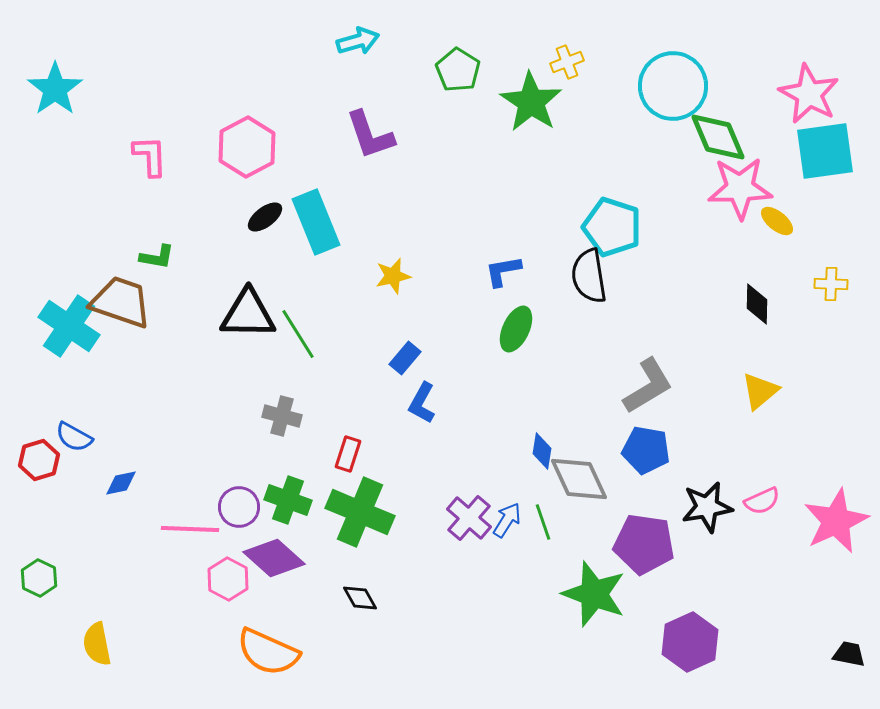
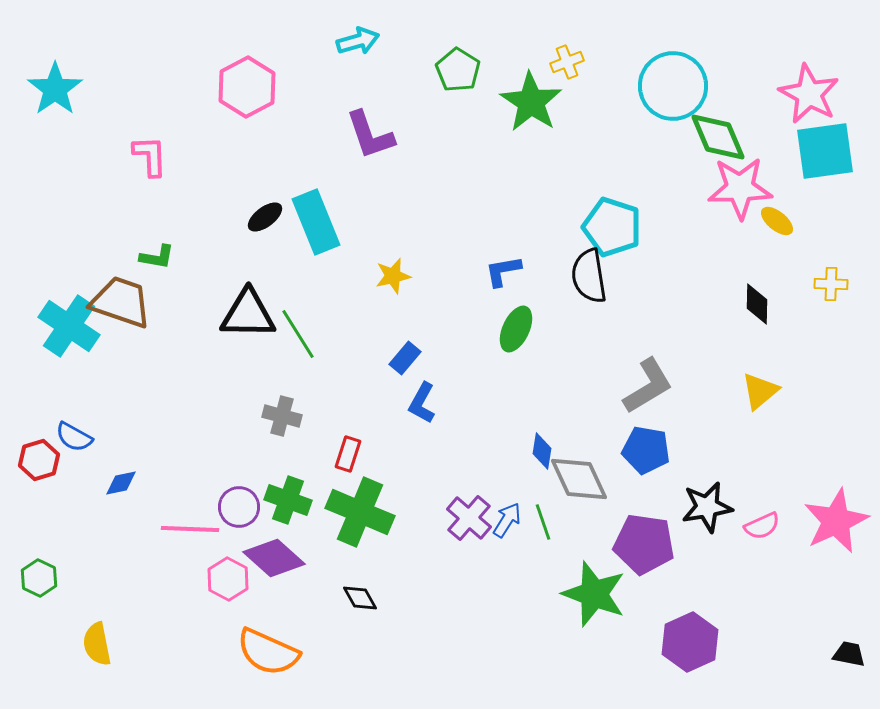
pink hexagon at (247, 147): moved 60 px up
pink semicircle at (762, 501): moved 25 px down
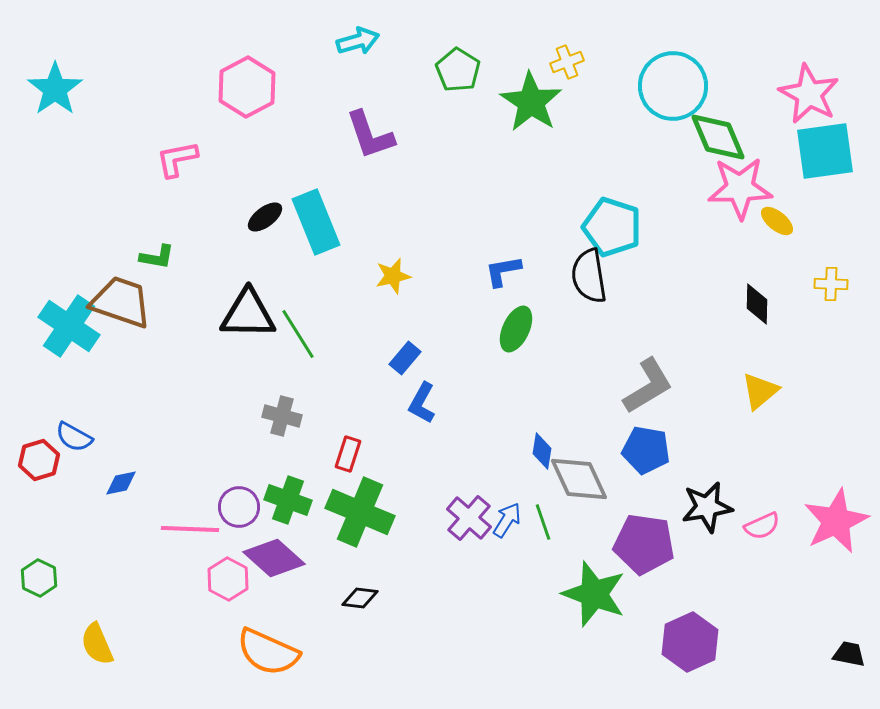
pink L-shape at (150, 156): moved 27 px right, 3 px down; rotated 99 degrees counterclockwise
black diamond at (360, 598): rotated 54 degrees counterclockwise
yellow semicircle at (97, 644): rotated 12 degrees counterclockwise
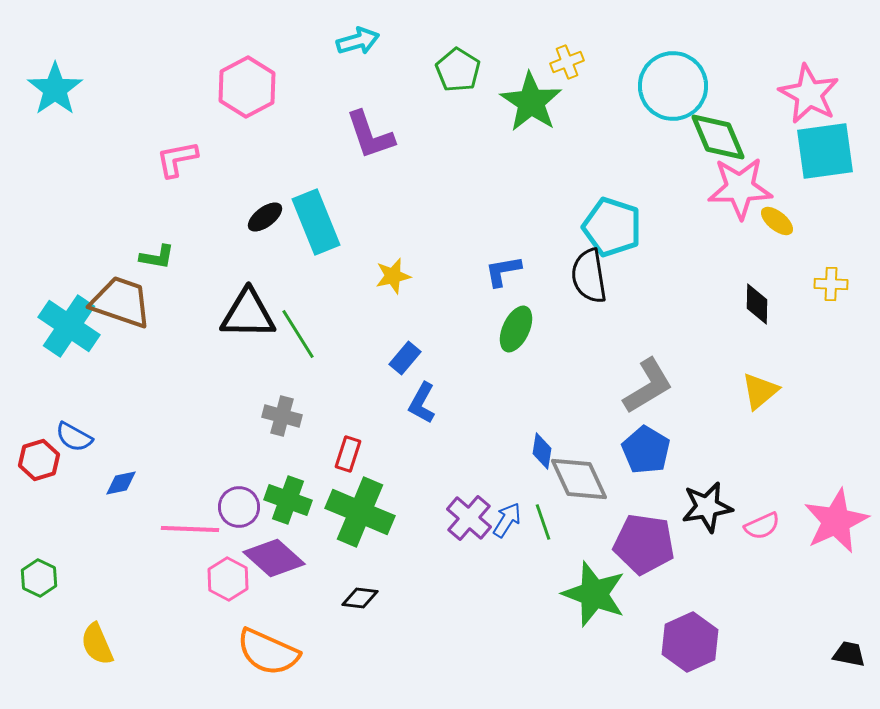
blue pentagon at (646, 450): rotated 21 degrees clockwise
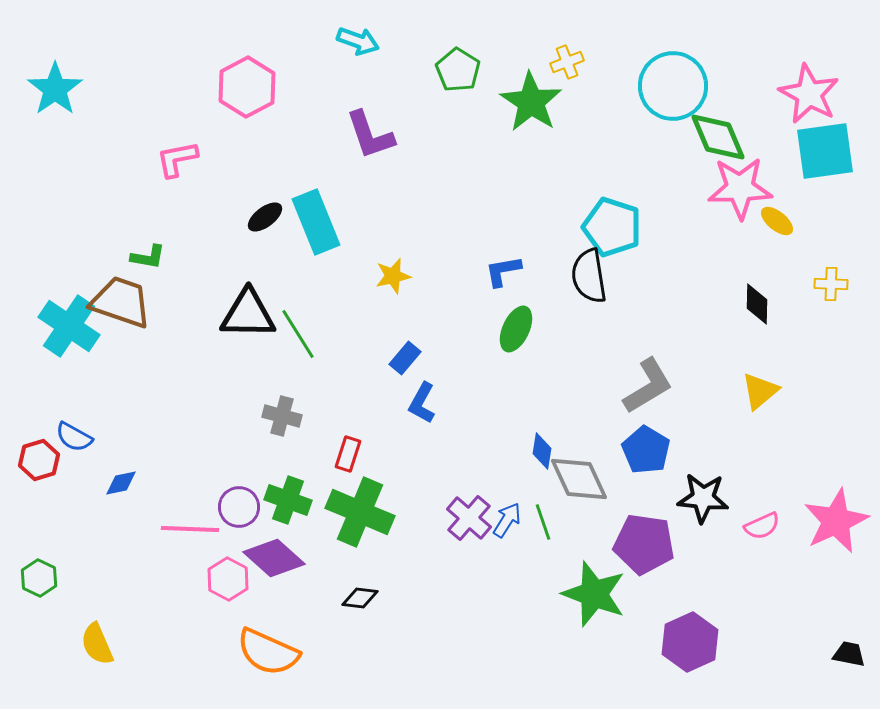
cyan arrow at (358, 41): rotated 36 degrees clockwise
green L-shape at (157, 257): moved 9 px left
black star at (707, 507): moved 4 px left, 9 px up; rotated 15 degrees clockwise
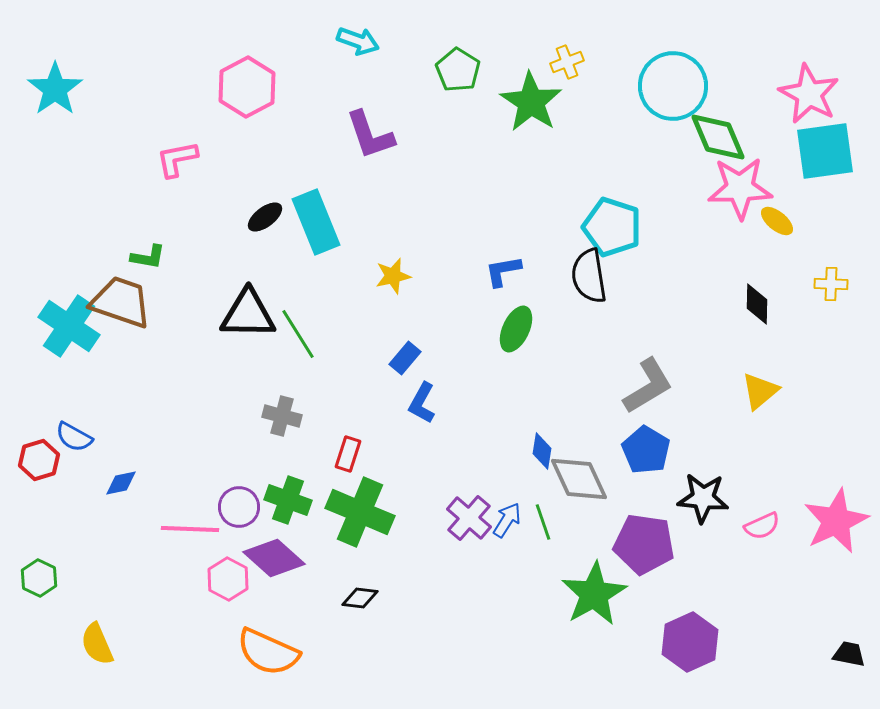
green star at (594, 594): rotated 22 degrees clockwise
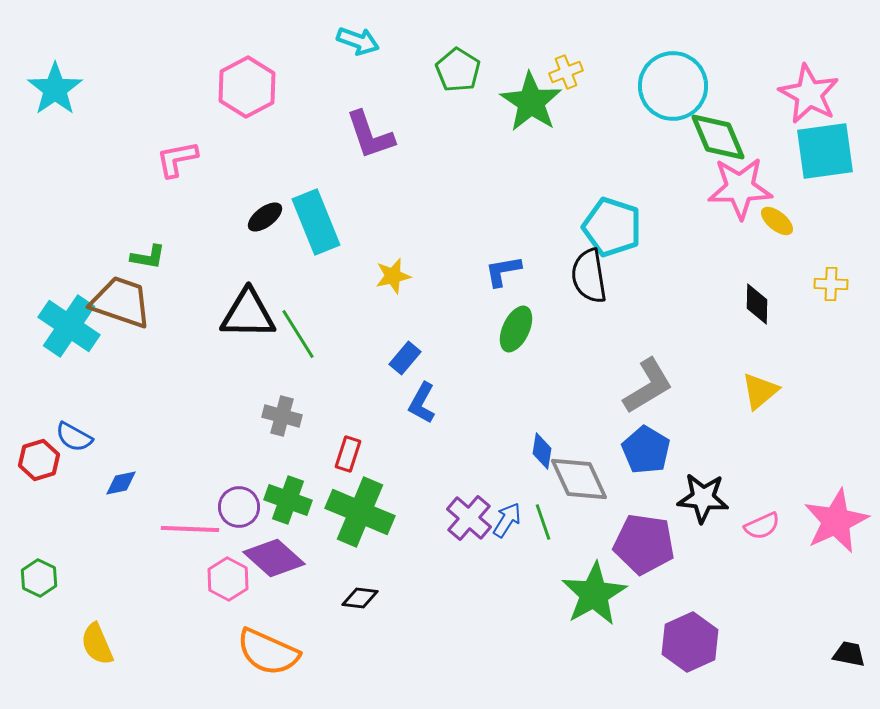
yellow cross at (567, 62): moved 1 px left, 10 px down
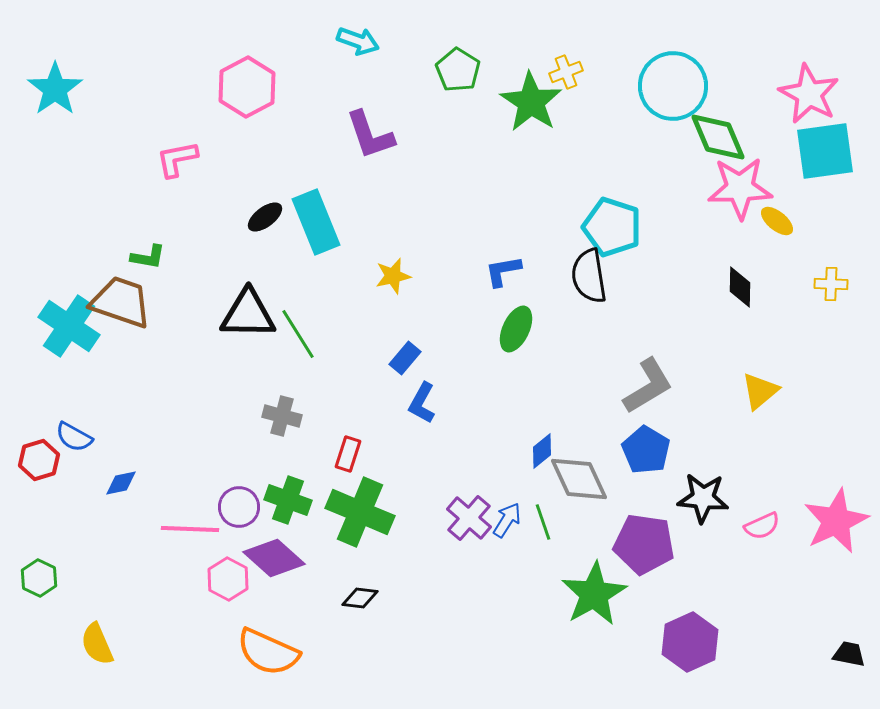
black diamond at (757, 304): moved 17 px left, 17 px up
blue diamond at (542, 451): rotated 42 degrees clockwise
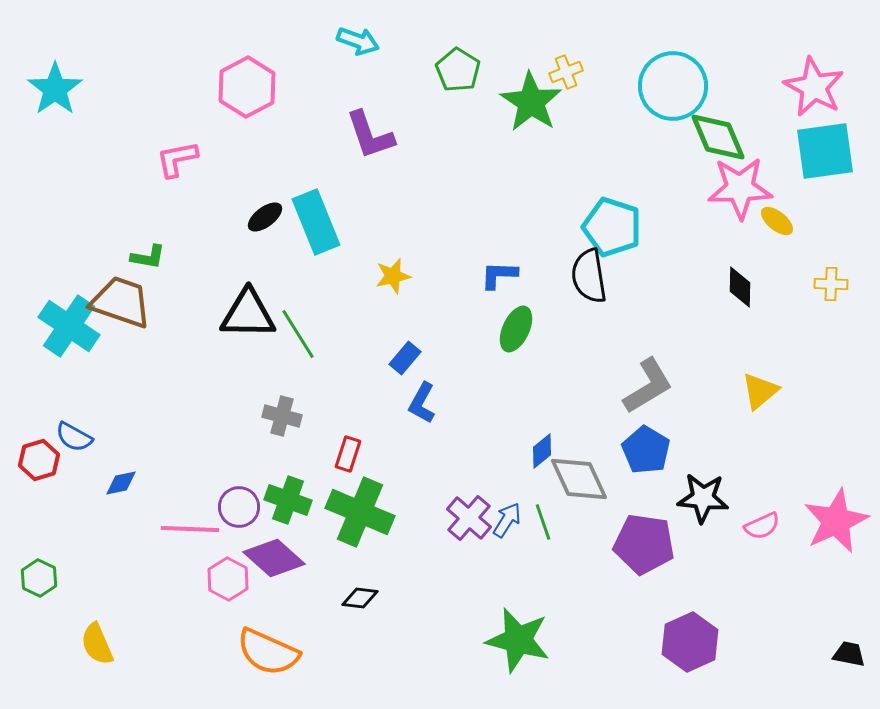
pink star at (809, 94): moved 5 px right, 7 px up
blue L-shape at (503, 271): moved 4 px left, 4 px down; rotated 12 degrees clockwise
green star at (594, 594): moved 76 px left, 46 px down; rotated 28 degrees counterclockwise
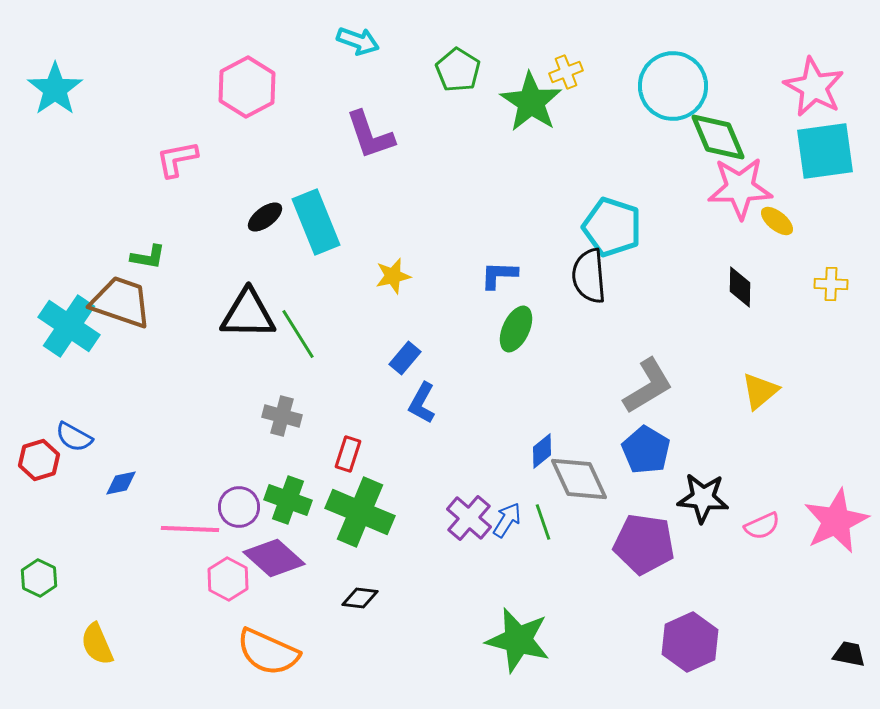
black semicircle at (589, 276): rotated 4 degrees clockwise
